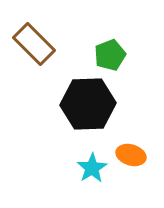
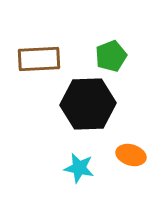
brown rectangle: moved 5 px right, 15 px down; rotated 48 degrees counterclockwise
green pentagon: moved 1 px right, 1 px down
cyan star: moved 13 px left; rotated 28 degrees counterclockwise
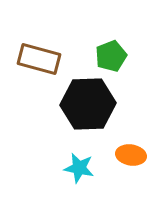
brown rectangle: rotated 18 degrees clockwise
orange ellipse: rotated 8 degrees counterclockwise
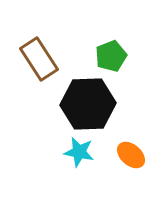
brown rectangle: rotated 42 degrees clockwise
orange ellipse: rotated 32 degrees clockwise
cyan star: moved 16 px up
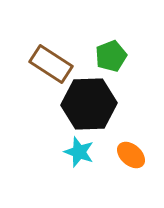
brown rectangle: moved 12 px right, 5 px down; rotated 24 degrees counterclockwise
black hexagon: moved 1 px right
cyan star: rotated 8 degrees clockwise
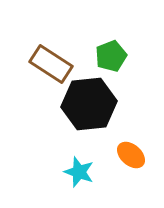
black hexagon: rotated 4 degrees counterclockwise
cyan star: moved 20 px down
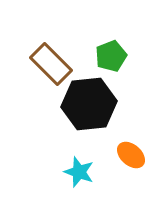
brown rectangle: rotated 12 degrees clockwise
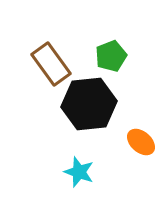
brown rectangle: rotated 9 degrees clockwise
orange ellipse: moved 10 px right, 13 px up
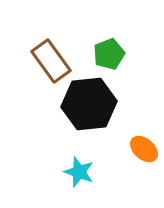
green pentagon: moved 2 px left, 2 px up
brown rectangle: moved 3 px up
orange ellipse: moved 3 px right, 7 px down
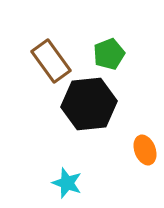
orange ellipse: moved 1 px right, 1 px down; rotated 28 degrees clockwise
cyan star: moved 12 px left, 11 px down
